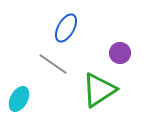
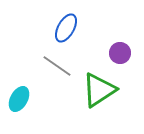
gray line: moved 4 px right, 2 px down
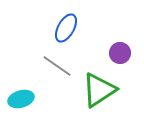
cyan ellipse: moved 2 px right; rotated 45 degrees clockwise
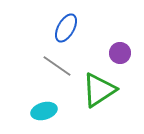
cyan ellipse: moved 23 px right, 12 px down
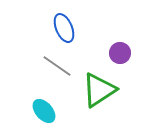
blue ellipse: moved 2 px left; rotated 52 degrees counterclockwise
cyan ellipse: rotated 65 degrees clockwise
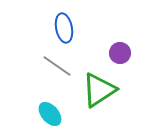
blue ellipse: rotated 12 degrees clockwise
cyan ellipse: moved 6 px right, 3 px down
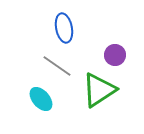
purple circle: moved 5 px left, 2 px down
cyan ellipse: moved 9 px left, 15 px up
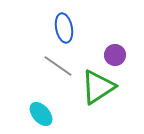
gray line: moved 1 px right
green triangle: moved 1 px left, 3 px up
cyan ellipse: moved 15 px down
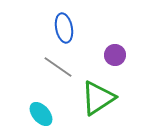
gray line: moved 1 px down
green triangle: moved 11 px down
